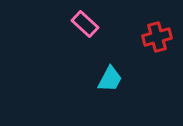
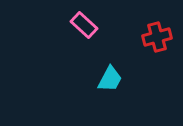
pink rectangle: moved 1 px left, 1 px down
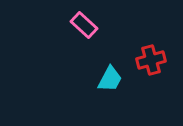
red cross: moved 6 px left, 23 px down
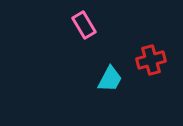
pink rectangle: rotated 16 degrees clockwise
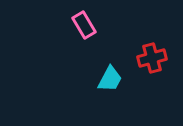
red cross: moved 1 px right, 2 px up
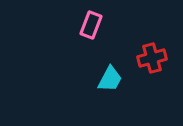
pink rectangle: moved 7 px right; rotated 52 degrees clockwise
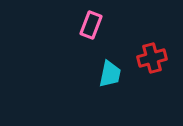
cyan trapezoid: moved 5 px up; rotated 16 degrees counterclockwise
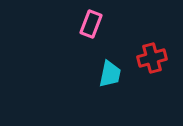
pink rectangle: moved 1 px up
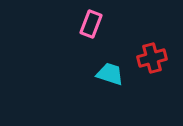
cyan trapezoid: rotated 84 degrees counterclockwise
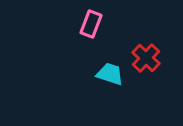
red cross: moved 6 px left; rotated 32 degrees counterclockwise
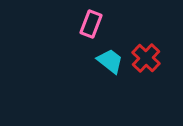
cyan trapezoid: moved 13 px up; rotated 20 degrees clockwise
